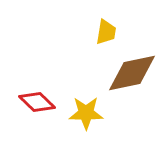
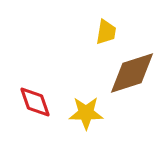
brown diamond: rotated 6 degrees counterclockwise
red diamond: moved 2 px left; rotated 27 degrees clockwise
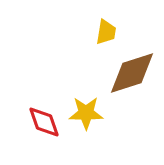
red diamond: moved 9 px right, 20 px down
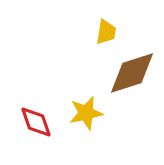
yellow star: rotated 12 degrees counterclockwise
red diamond: moved 8 px left
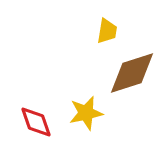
yellow trapezoid: moved 1 px right, 1 px up
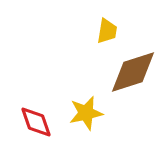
brown diamond: moved 1 px right, 1 px up
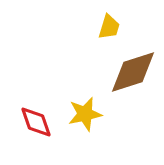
yellow trapezoid: moved 2 px right, 4 px up; rotated 8 degrees clockwise
yellow star: moved 1 px left, 1 px down
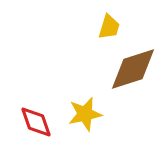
brown diamond: moved 3 px up
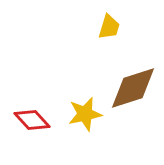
brown diamond: moved 19 px down
red diamond: moved 4 px left, 2 px up; rotated 24 degrees counterclockwise
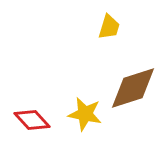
yellow star: rotated 24 degrees clockwise
